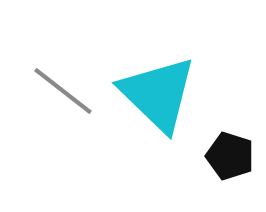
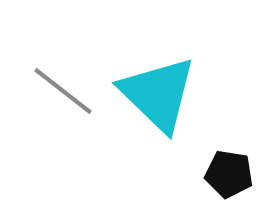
black pentagon: moved 1 px left, 18 px down; rotated 9 degrees counterclockwise
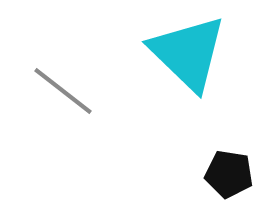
cyan triangle: moved 30 px right, 41 px up
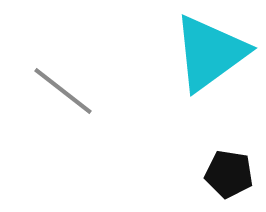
cyan triangle: moved 22 px right; rotated 40 degrees clockwise
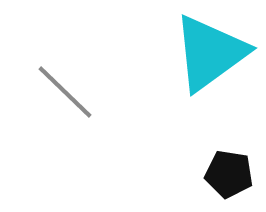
gray line: moved 2 px right, 1 px down; rotated 6 degrees clockwise
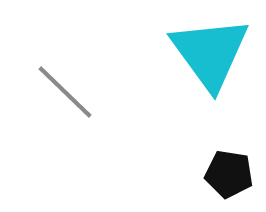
cyan triangle: rotated 30 degrees counterclockwise
